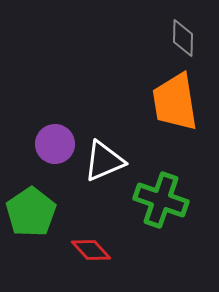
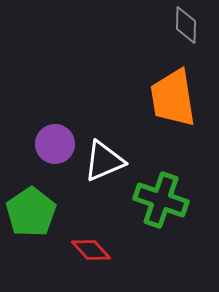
gray diamond: moved 3 px right, 13 px up
orange trapezoid: moved 2 px left, 4 px up
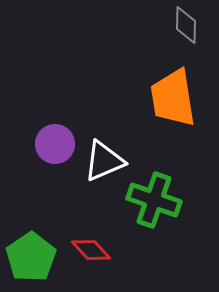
green cross: moved 7 px left
green pentagon: moved 45 px down
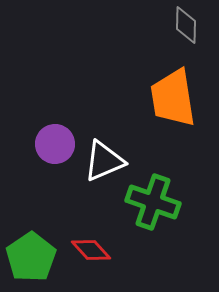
green cross: moved 1 px left, 2 px down
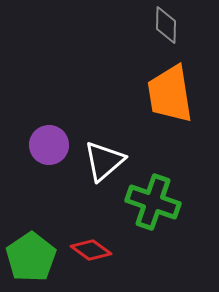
gray diamond: moved 20 px left
orange trapezoid: moved 3 px left, 4 px up
purple circle: moved 6 px left, 1 px down
white triangle: rotated 18 degrees counterclockwise
red diamond: rotated 12 degrees counterclockwise
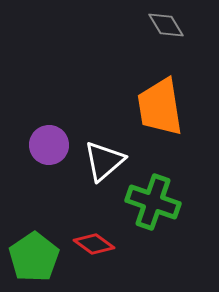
gray diamond: rotated 33 degrees counterclockwise
orange trapezoid: moved 10 px left, 13 px down
red diamond: moved 3 px right, 6 px up
green pentagon: moved 3 px right
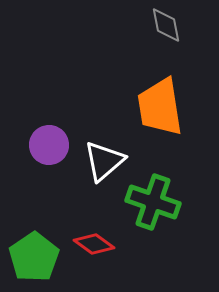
gray diamond: rotated 21 degrees clockwise
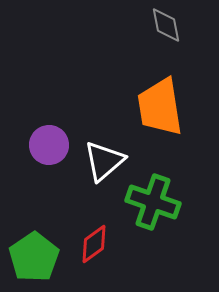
red diamond: rotated 72 degrees counterclockwise
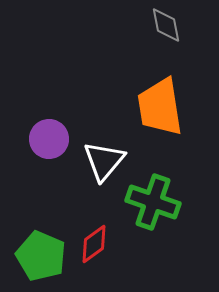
purple circle: moved 6 px up
white triangle: rotated 9 degrees counterclockwise
green pentagon: moved 7 px right, 1 px up; rotated 15 degrees counterclockwise
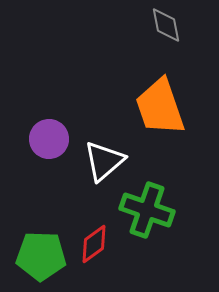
orange trapezoid: rotated 10 degrees counterclockwise
white triangle: rotated 9 degrees clockwise
green cross: moved 6 px left, 8 px down
green pentagon: rotated 21 degrees counterclockwise
